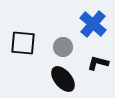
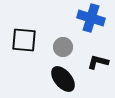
blue cross: moved 2 px left, 6 px up; rotated 24 degrees counterclockwise
black square: moved 1 px right, 3 px up
black L-shape: moved 1 px up
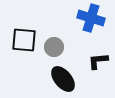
gray circle: moved 9 px left
black L-shape: moved 1 px up; rotated 20 degrees counterclockwise
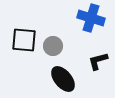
gray circle: moved 1 px left, 1 px up
black L-shape: rotated 10 degrees counterclockwise
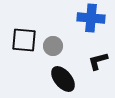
blue cross: rotated 12 degrees counterclockwise
